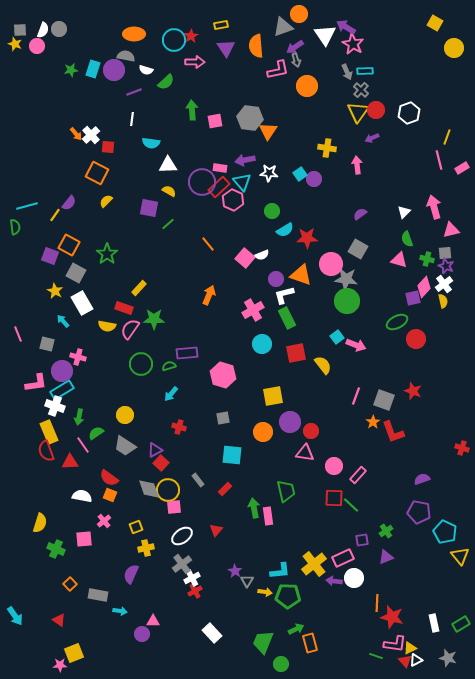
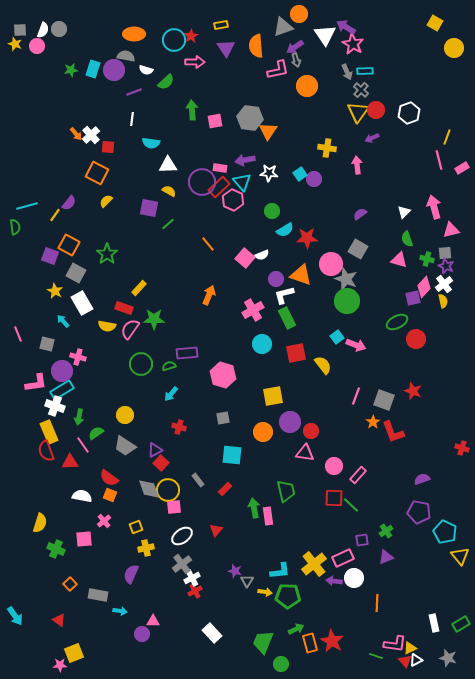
gray star at (346, 279): rotated 15 degrees clockwise
purple star at (235, 571): rotated 16 degrees counterclockwise
red star at (392, 617): moved 60 px left, 24 px down; rotated 15 degrees clockwise
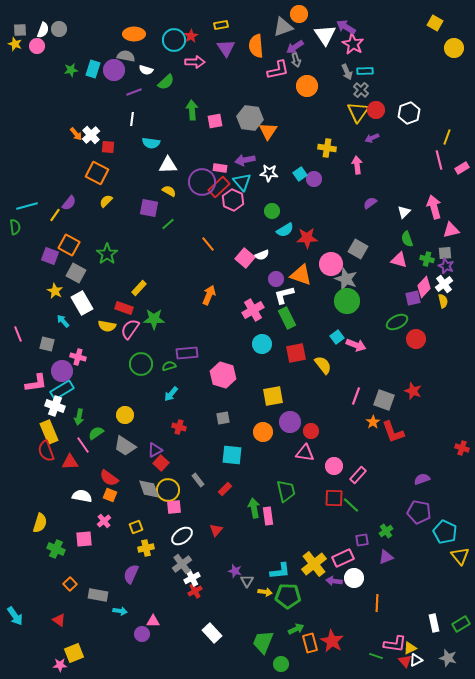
purple semicircle at (360, 214): moved 10 px right, 11 px up
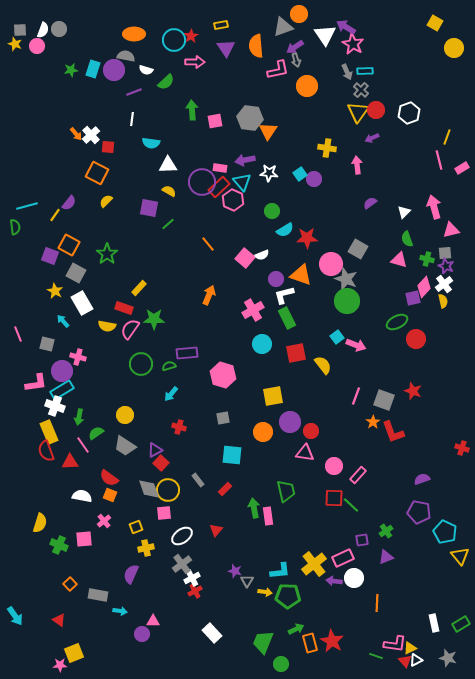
pink square at (174, 507): moved 10 px left, 6 px down
green cross at (56, 549): moved 3 px right, 4 px up
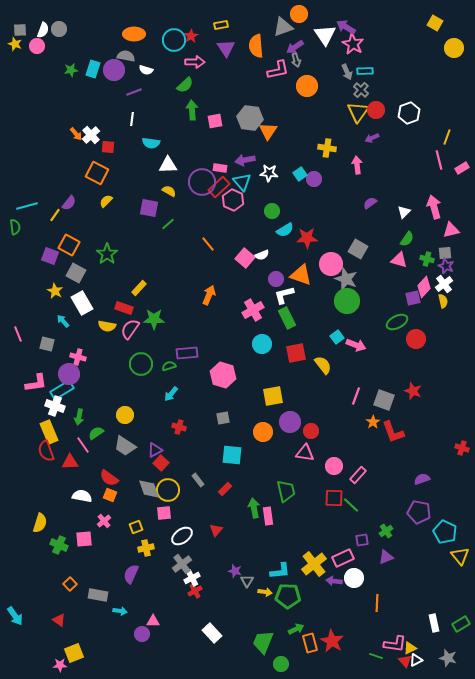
green semicircle at (166, 82): moved 19 px right, 3 px down
green semicircle at (407, 239): rotated 126 degrees counterclockwise
purple circle at (62, 371): moved 7 px right, 3 px down
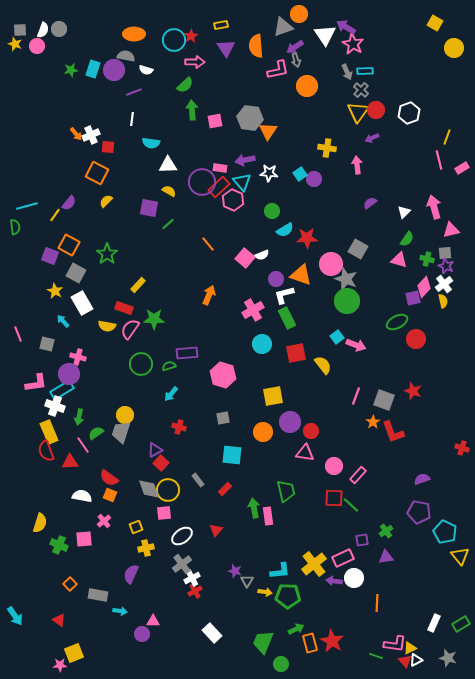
white cross at (91, 135): rotated 18 degrees clockwise
yellow rectangle at (139, 288): moved 1 px left, 3 px up
gray trapezoid at (125, 446): moved 4 px left, 14 px up; rotated 75 degrees clockwise
purple triangle at (386, 557): rotated 14 degrees clockwise
white rectangle at (434, 623): rotated 36 degrees clockwise
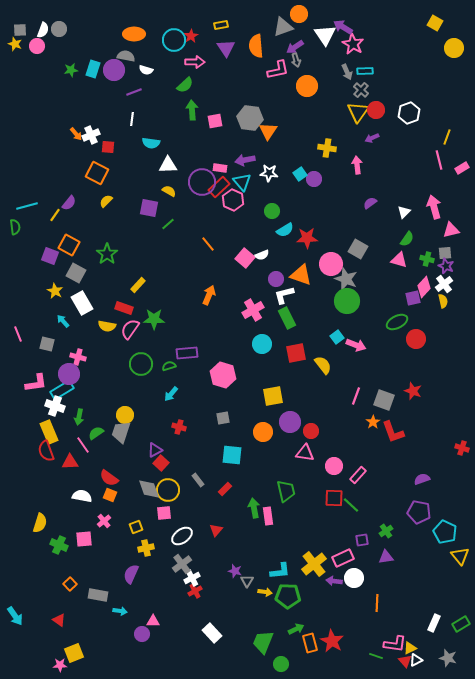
purple arrow at (346, 27): moved 3 px left
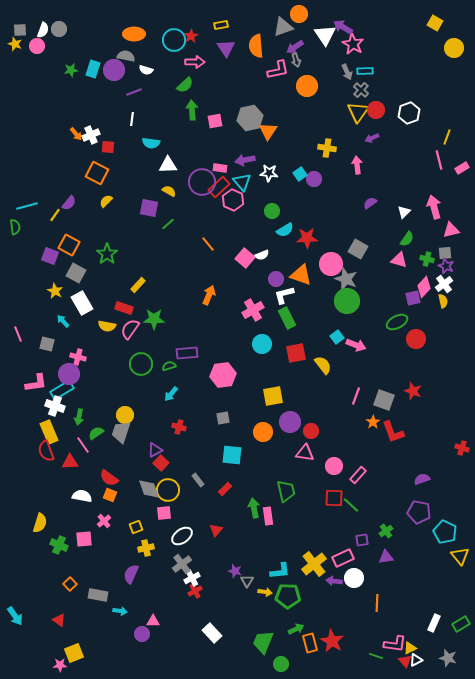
gray hexagon at (250, 118): rotated 20 degrees counterclockwise
pink hexagon at (223, 375): rotated 25 degrees counterclockwise
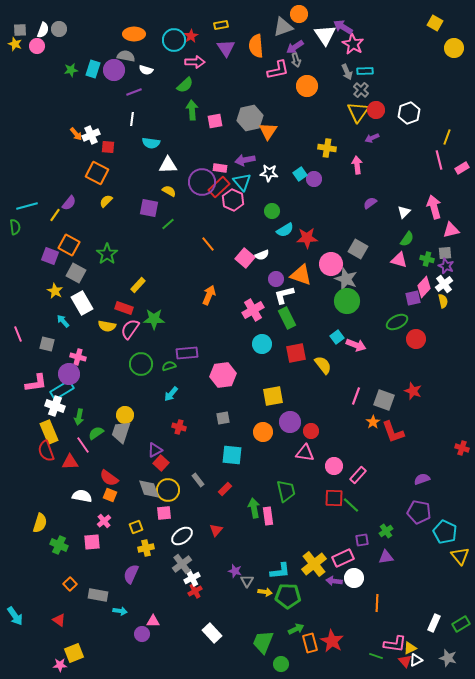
pink square at (84, 539): moved 8 px right, 3 px down
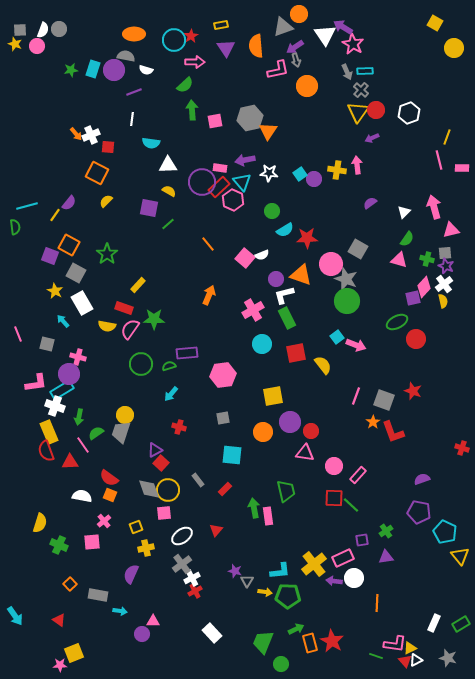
yellow cross at (327, 148): moved 10 px right, 22 px down
pink rectangle at (462, 168): rotated 32 degrees clockwise
